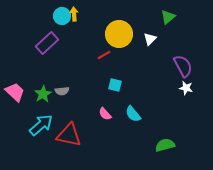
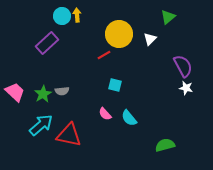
yellow arrow: moved 3 px right, 1 px down
cyan semicircle: moved 4 px left, 4 px down
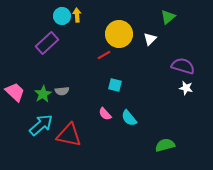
purple semicircle: rotated 45 degrees counterclockwise
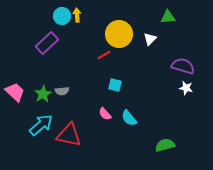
green triangle: rotated 35 degrees clockwise
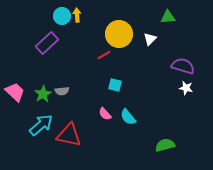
cyan semicircle: moved 1 px left, 1 px up
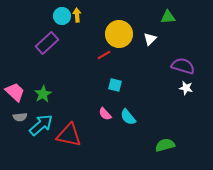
gray semicircle: moved 42 px left, 26 px down
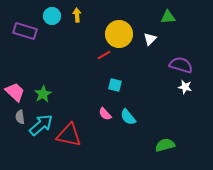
cyan circle: moved 10 px left
purple rectangle: moved 22 px left, 12 px up; rotated 60 degrees clockwise
purple semicircle: moved 2 px left, 1 px up
white star: moved 1 px left, 1 px up
gray semicircle: rotated 88 degrees clockwise
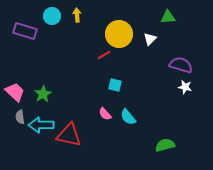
cyan arrow: rotated 140 degrees counterclockwise
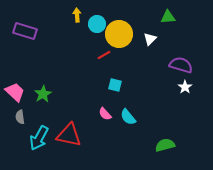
cyan circle: moved 45 px right, 8 px down
white star: rotated 24 degrees clockwise
cyan arrow: moved 2 px left, 13 px down; rotated 60 degrees counterclockwise
